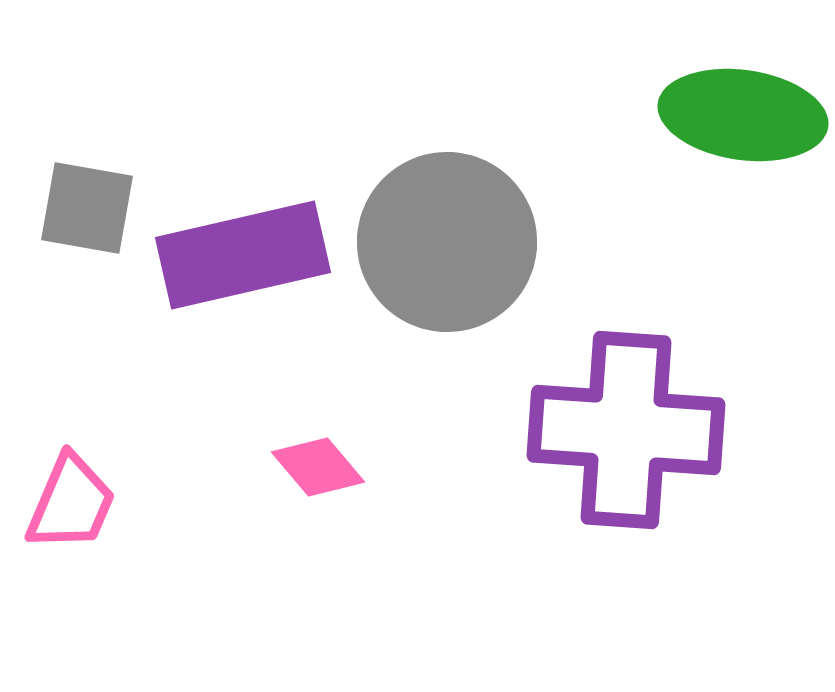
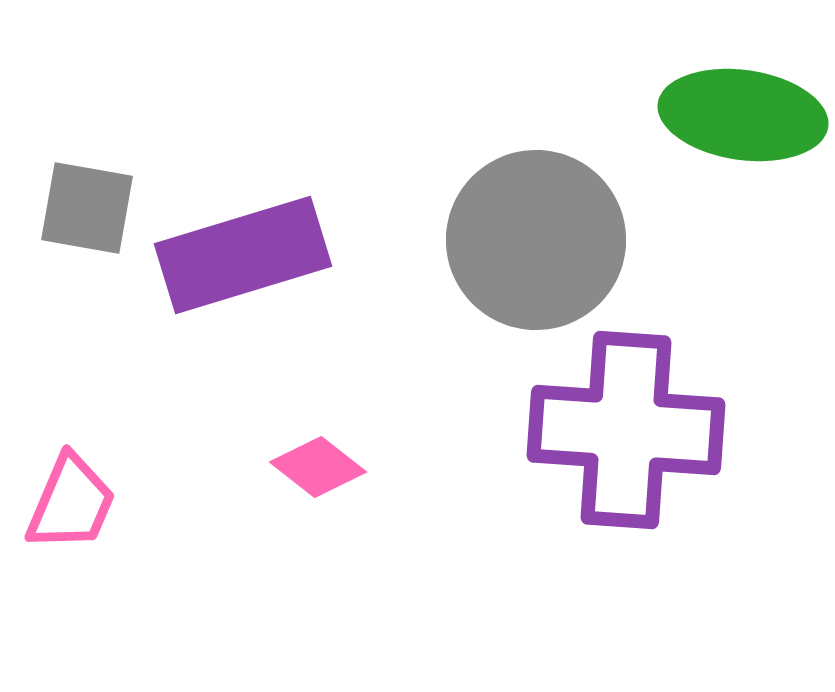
gray circle: moved 89 px right, 2 px up
purple rectangle: rotated 4 degrees counterclockwise
pink diamond: rotated 12 degrees counterclockwise
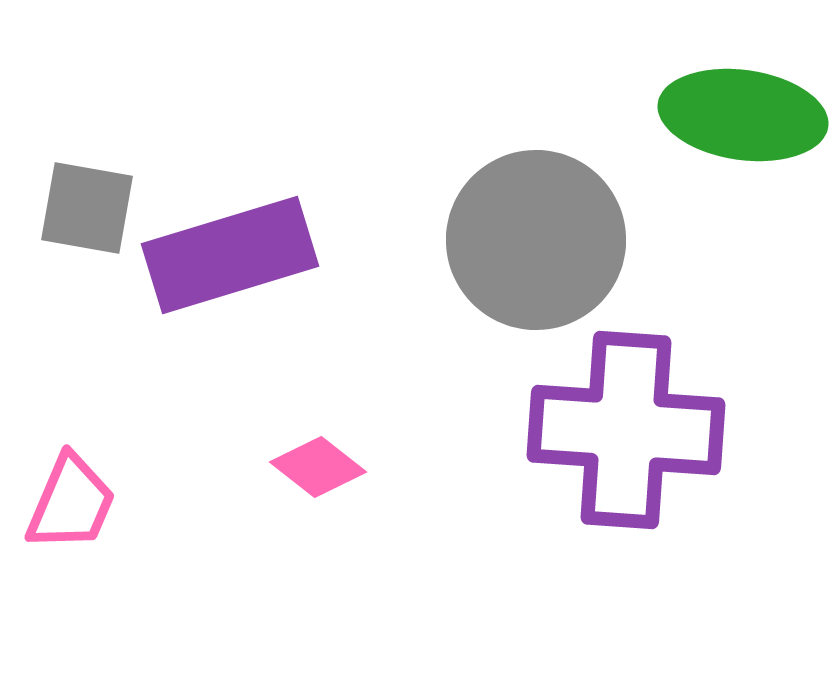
purple rectangle: moved 13 px left
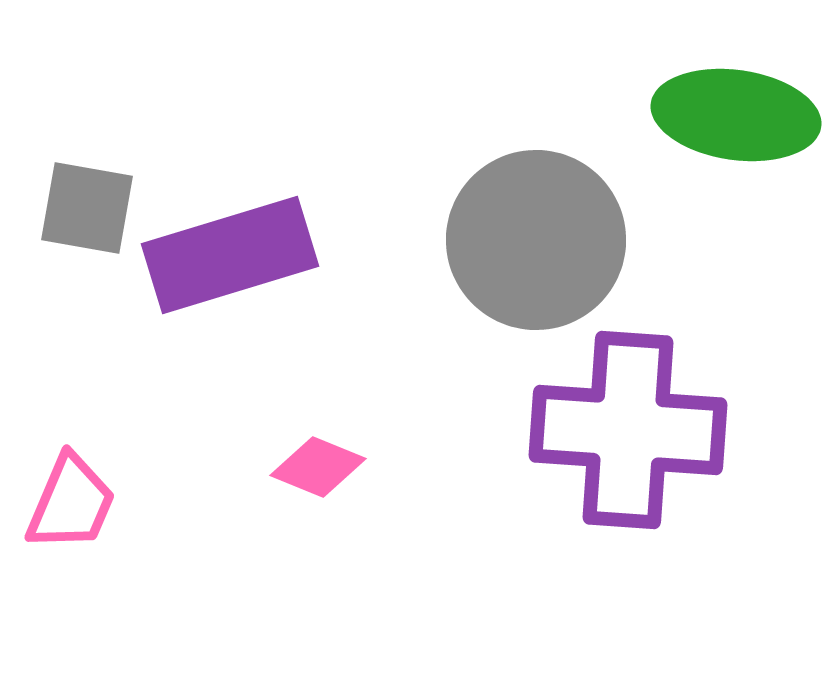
green ellipse: moved 7 px left
purple cross: moved 2 px right
pink diamond: rotated 16 degrees counterclockwise
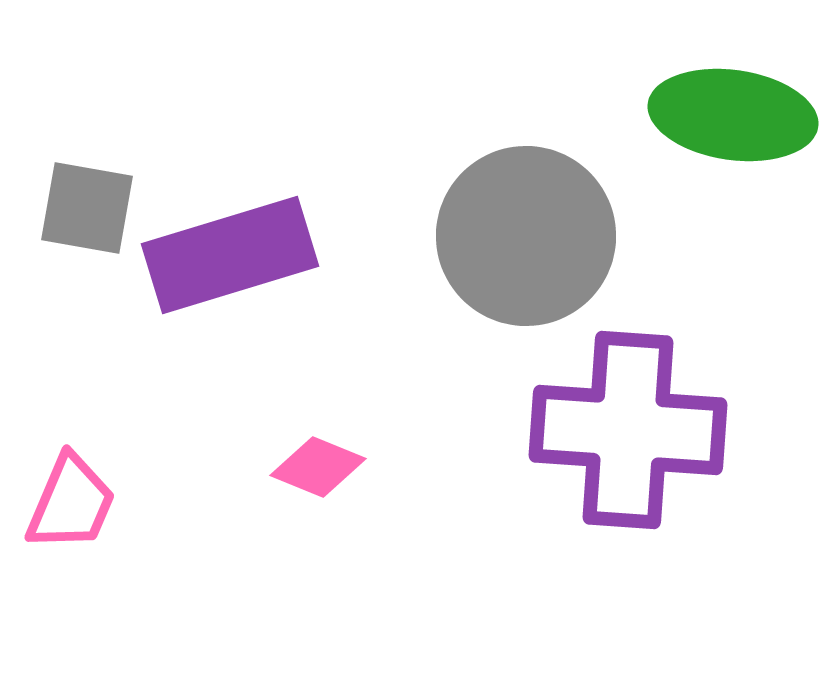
green ellipse: moved 3 px left
gray circle: moved 10 px left, 4 px up
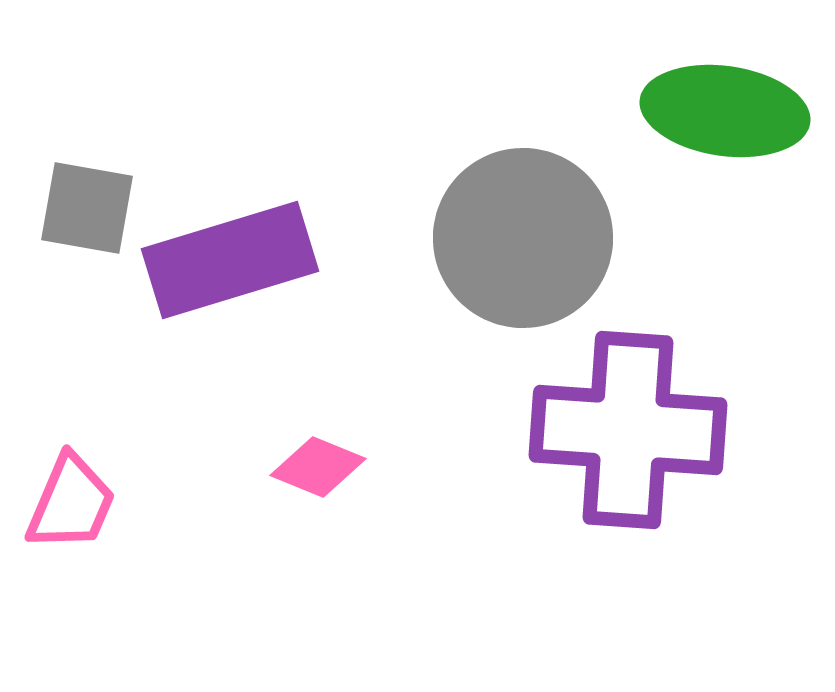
green ellipse: moved 8 px left, 4 px up
gray circle: moved 3 px left, 2 px down
purple rectangle: moved 5 px down
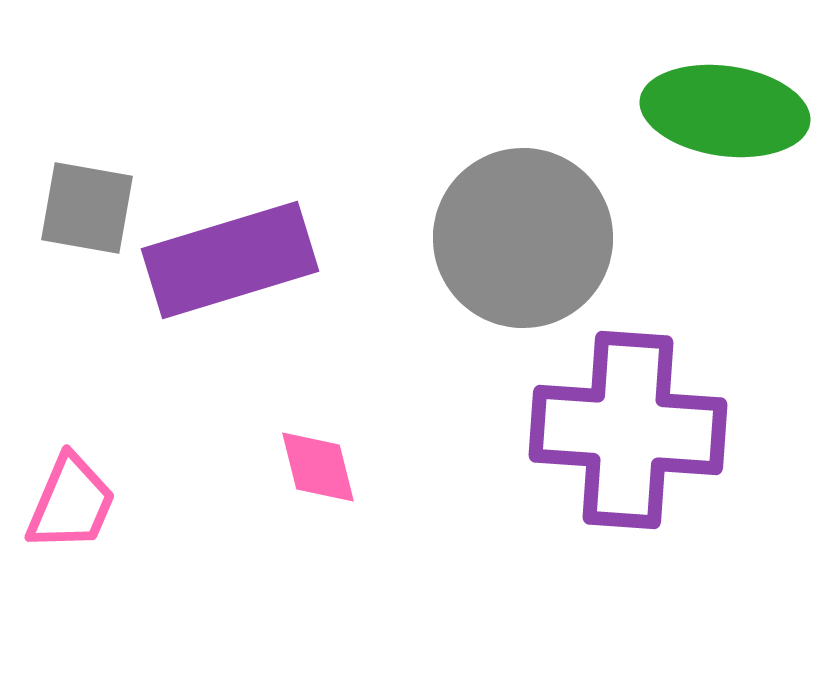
pink diamond: rotated 54 degrees clockwise
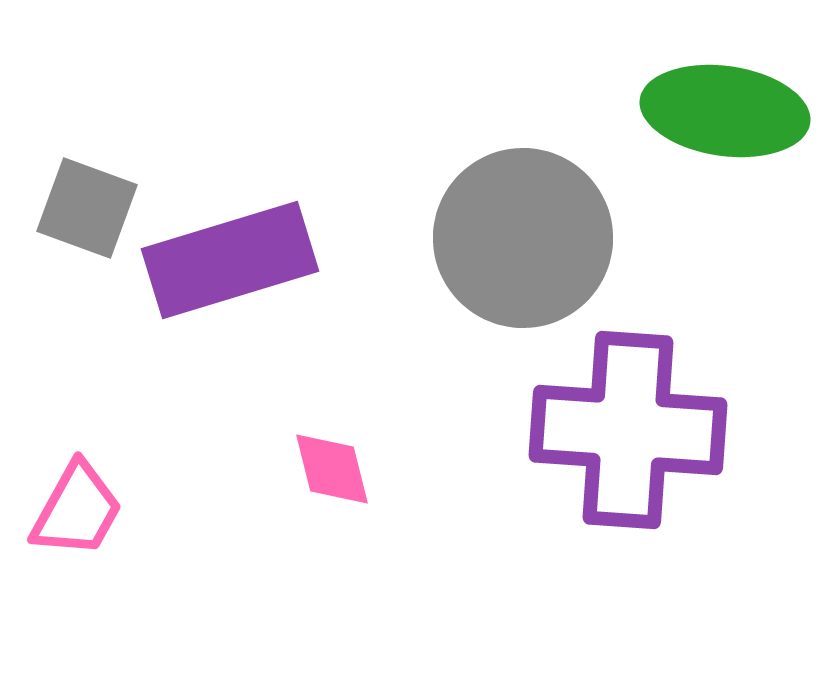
gray square: rotated 10 degrees clockwise
pink diamond: moved 14 px right, 2 px down
pink trapezoid: moved 6 px right, 7 px down; rotated 6 degrees clockwise
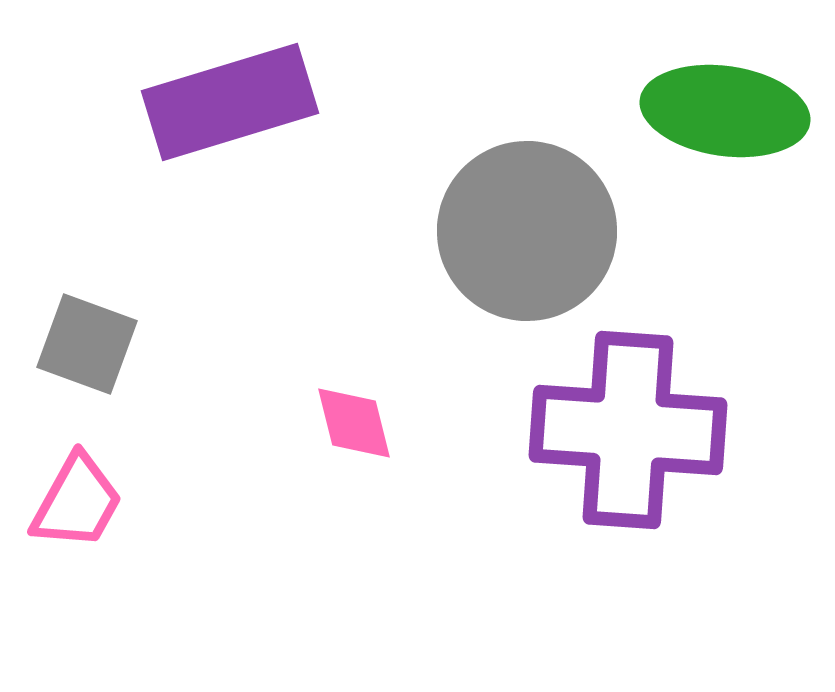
gray square: moved 136 px down
gray circle: moved 4 px right, 7 px up
purple rectangle: moved 158 px up
pink diamond: moved 22 px right, 46 px up
pink trapezoid: moved 8 px up
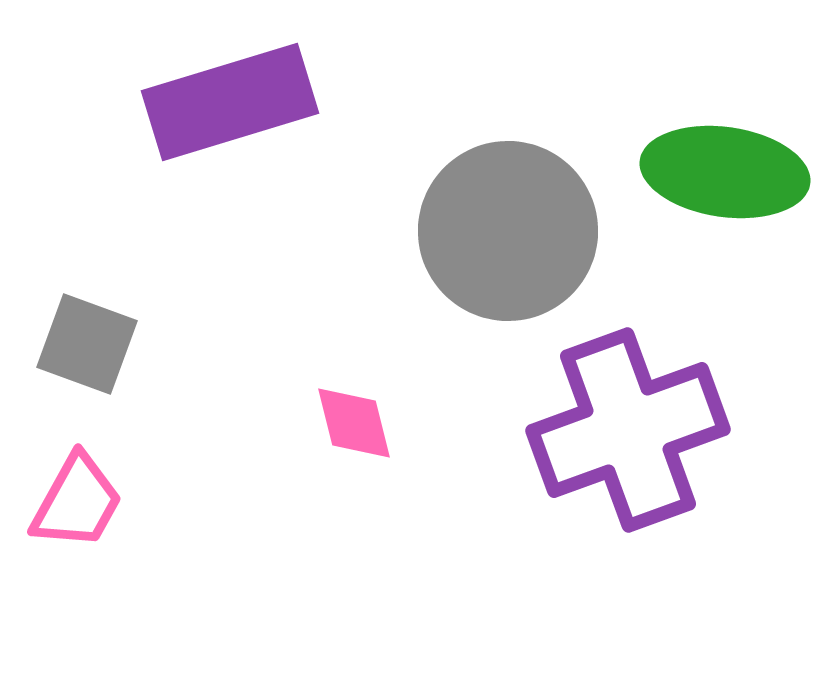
green ellipse: moved 61 px down
gray circle: moved 19 px left
purple cross: rotated 24 degrees counterclockwise
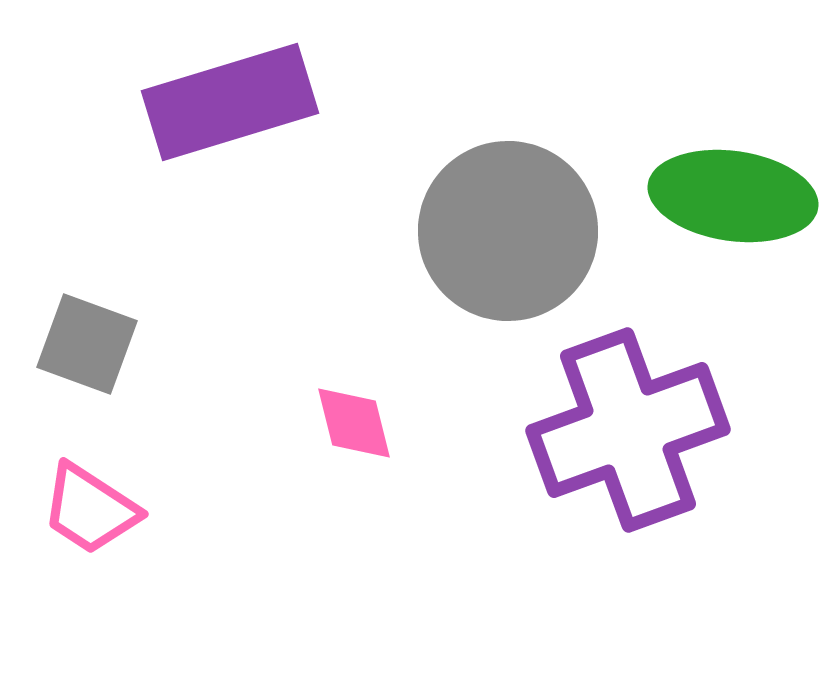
green ellipse: moved 8 px right, 24 px down
pink trapezoid: moved 13 px right, 7 px down; rotated 94 degrees clockwise
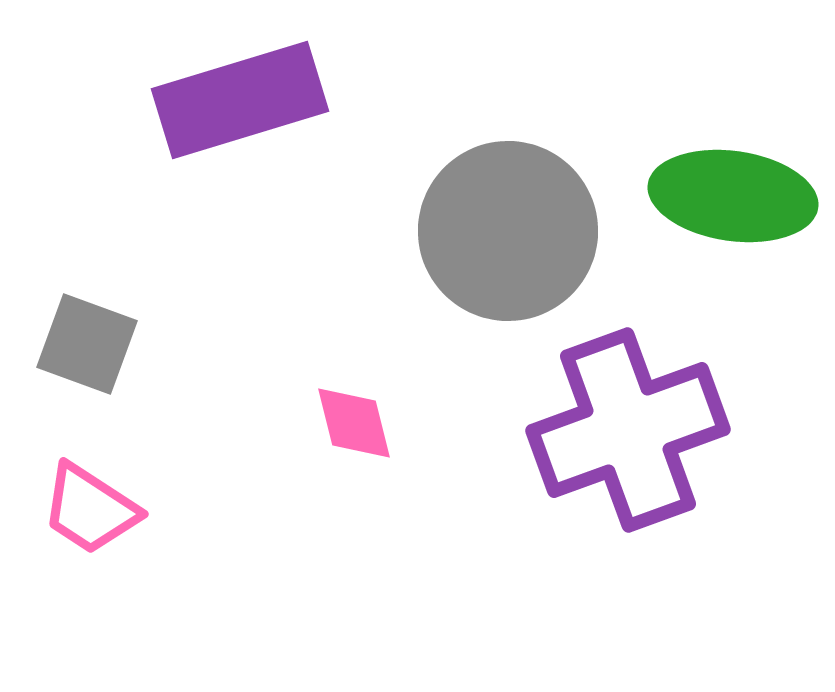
purple rectangle: moved 10 px right, 2 px up
